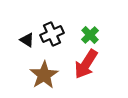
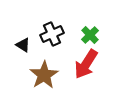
black triangle: moved 4 px left, 5 px down
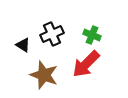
green cross: moved 2 px right; rotated 24 degrees counterclockwise
red arrow: rotated 12 degrees clockwise
brown star: rotated 20 degrees counterclockwise
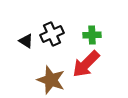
green cross: rotated 24 degrees counterclockwise
black triangle: moved 3 px right, 4 px up
brown star: moved 7 px right, 5 px down
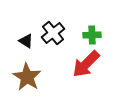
black cross: moved 1 px right, 1 px up; rotated 15 degrees counterclockwise
brown star: moved 24 px left, 3 px up; rotated 12 degrees clockwise
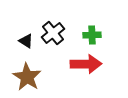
red arrow: rotated 136 degrees counterclockwise
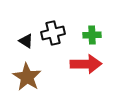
black cross: rotated 25 degrees clockwise
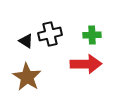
black cross: moved 3 px left, 1 px down
